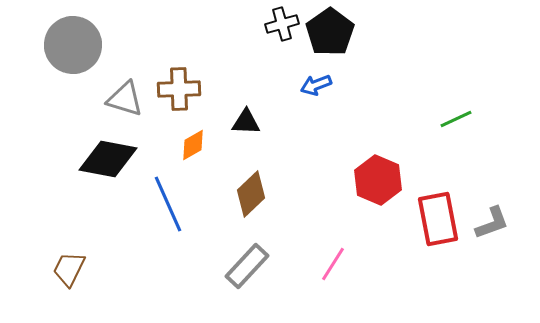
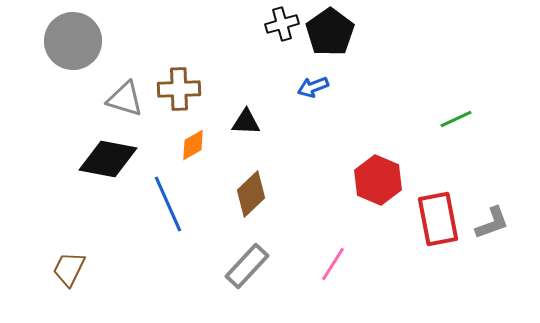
gray circle: moved 4 px up
blue arrow: moved 3 px left, 2 px down
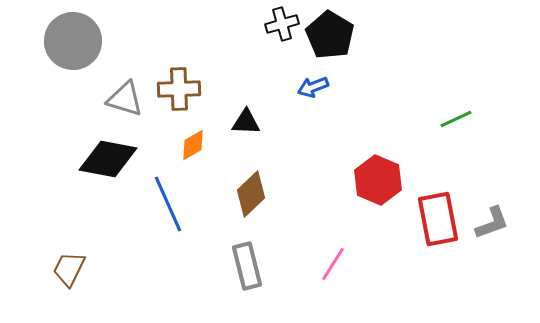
black pentagon: moved 3 px down; rotated 6 degrees counterclockwise
gray rectangle: rotated 57 degrees counterclockwise
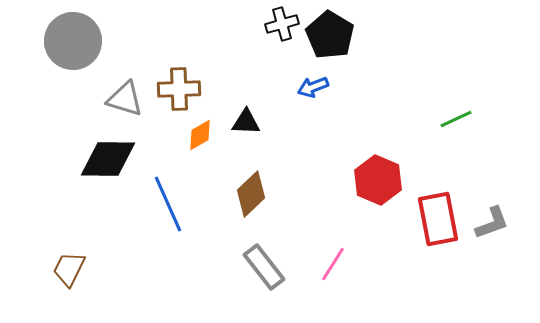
orange diamond: moved 7 px right, 10 px up
black diamond: rotated 10 degrees counterclockwise
gray rectangle: moved 17 px right, 1 px down; rotated 24 degrees counterclockwise
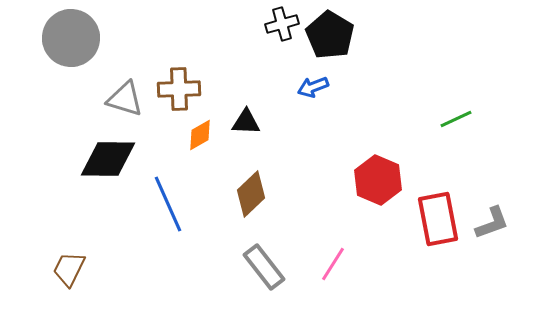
gray circle: moved 2 px left, 3 px up
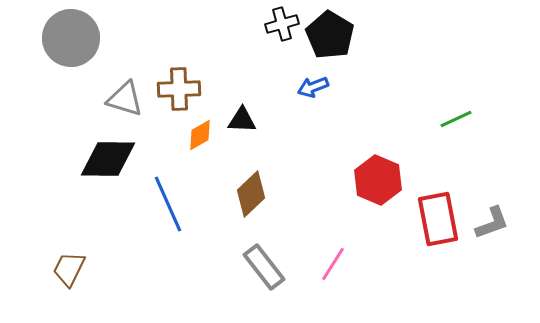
black triangle: moved 4 px left, 2 px up
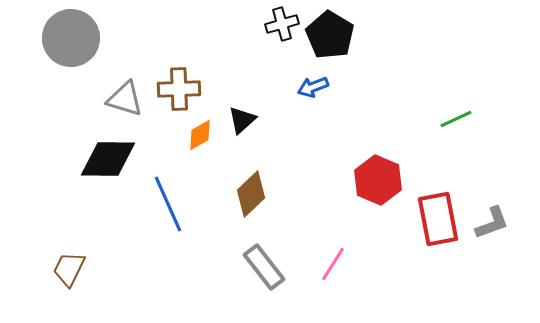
black triangle: rotated 44 degrees counterclockwise
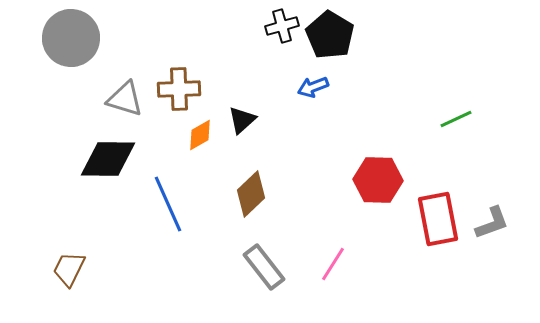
black cross: moved 2 px down
red hexagon: rotated 21 degrees counterclockwise
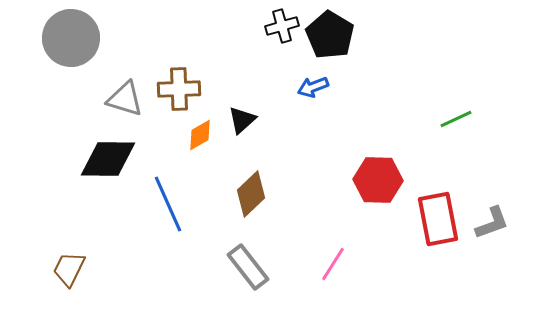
gray rectangle: moved 16 px left
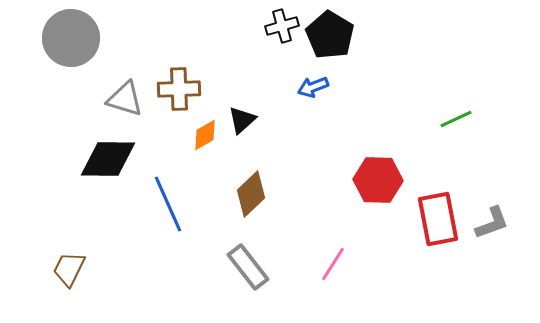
orange diamond: moved 5 px right
